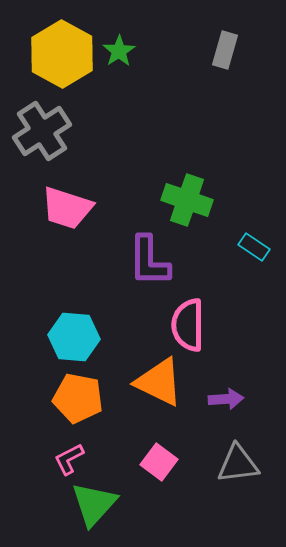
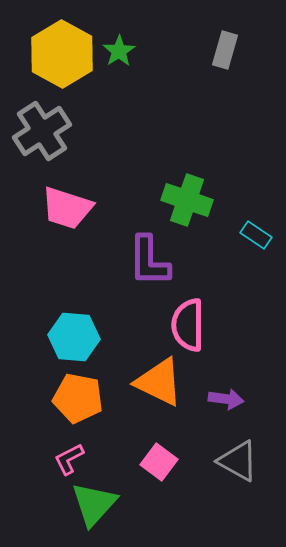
cyan rectangle: moved 2 px right, 12 px up
purple arrow: rotated 12 degrees clockwise
gray triangle: moved 3 px up; rotated 36 degrees clockwise
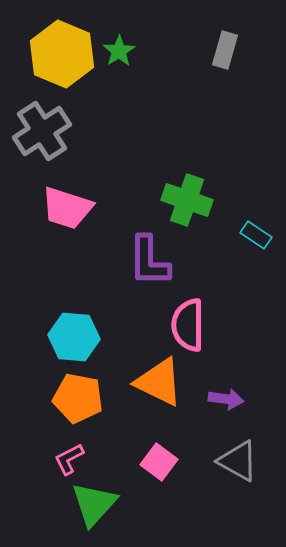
yellow hexagon: rotated 6 degrees counterclockwise
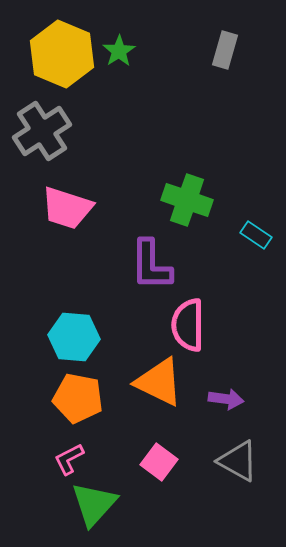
purple L-shape: moved 2 px right, 4 px down
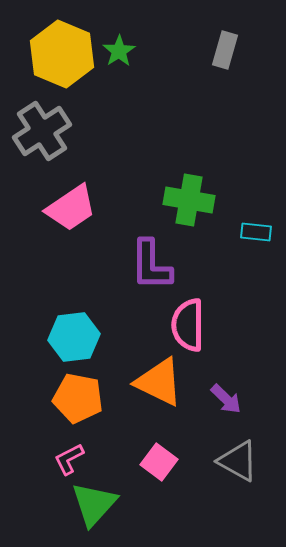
green cross: moved 2 px right; rotated 9 degrees counterclockwise
pink trapezoid: moved 4 px right; rotated 52 degrees counterclockwise
cyan rectangle: moved 3 px up; rotated 28 degrees counterclockwise
cyan hexagon: rotated 12 degrees counterclockwise
purple arrow: rotated 36 degrees clockwise
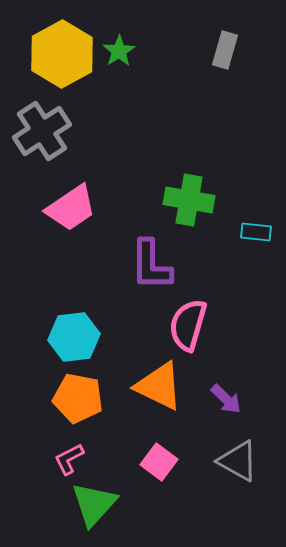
yellow hexagon: rotated 8 degrees clockwise
pink semicircle: rotated 16 degrees clockwise
orange triangle: moved 4 px down
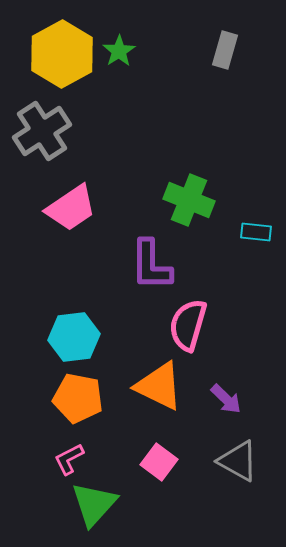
green cross: rotated 12 degrees clockwise
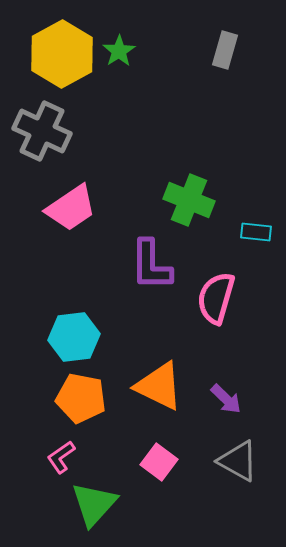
gray cross: rotated 32 degrees counterclockwise
pink semicircle: moved 28 px right, 27 px up
orange pentagon: moved 3 px right
pink L-shape: moved 8 px left, 2 px up; rotated 8 degrees counterclockwise
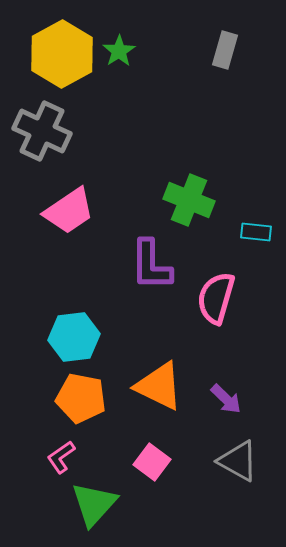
pink trapezoid: moved 2 px left, 3 px down
pink square: moved 7 px left
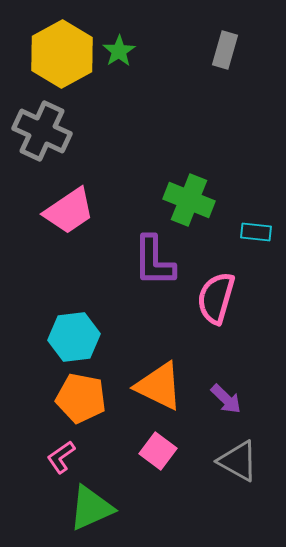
purple L-shape: moved 3 px right, 4 px up
pink square: moved 6 px right, 11 px up
green triangle: moved 3 px left, 4 px down; rotated 24 degrees clockwise
